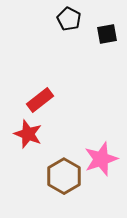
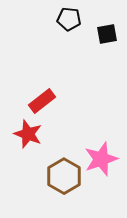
black pentagon: rotated 20 degrees counterclockwise
red rectangle: moved 2 px right, 1 px down
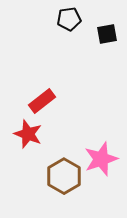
black pentagon: rotated 15 degrees counterclockwise
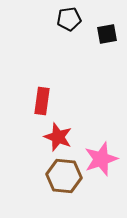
red rectangle: rotated 44 degrees counterclockwise
red star: moved 30 px right, 3 px down
brown hexagon: rotated 24 degrees counterclockwise
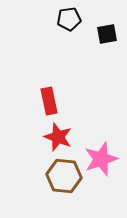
red rectangle: moved 7 px right; rotated 20 degrees counterclockwise
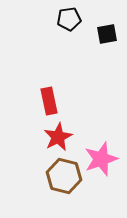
red star: rotated 24 degrees clockwise
brown hexagon: rotated 8 degrees clockwise
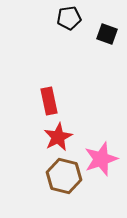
black pentagon: moved 1 px up
black square: rotated 30 degrees clockwise
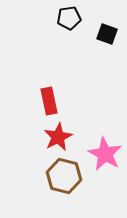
pink star: moved 4 px right, 5 px up; rotated 24 degrees counterclockwise
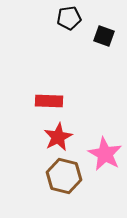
black square: moved 3 px left, 2 px down
red rectangle: rotated 76 degrees counterclockwise
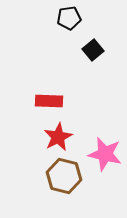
black square: moved 11 px left, 14 px down; rotated 30 degrees clockwise
pink star: rotated 16 degrees counterclockwise
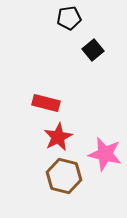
red rectangle: moved 3 px left, 2 px down; rotated 12 degrees clockwise
